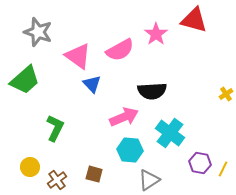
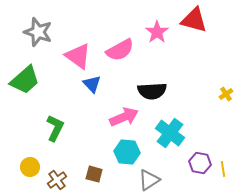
pink star: moved 1 px right, 2 px up
cyan hexagon: moved 3 px left, 2 px down
yellow line: rotated 35 degrees counterclockwise
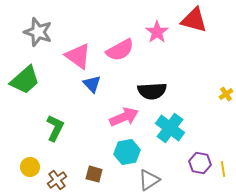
cyan cross: moved 5 px up
cyan hexagon: rotated 15 degrees counterclockwise
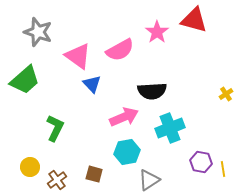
cyan cross: rotated 32 degrees clockwise
purple hexagon: moved 1 px right, 1 px up
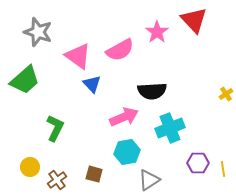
red triangle: rotated 32 degrees clockwise
purple hexagon: moved 3 px left, 1 px down; rotated 10 degrees counterclockwise
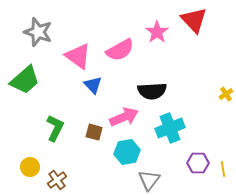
blue triangle: moved 1 px right, 1 px down
brown square: moved 42 px up
gray triangle: rotated 20 degrees counterclockwise
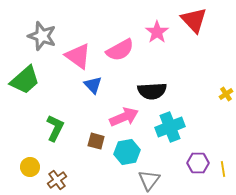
gray star: moved 4 px right, 4 px down
cyan cross: moved 1 px up
brown square: moved 2 px right, 9 px down
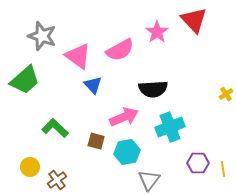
black semicircle: moved 1 px right, 2 px up
green L-shape: rotated 72 degrees counterclockwise
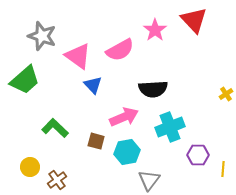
pink star: moved 2 px left, 2 px up
purple hexagon: moved 8 px up
yellow line: rotated 14 degrees clockwise
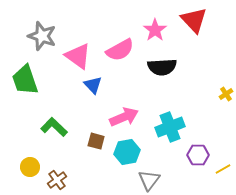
green trapezoid: rotated 112 degrees clockwise
black semicircle: moved 9 px right, 22 px up
green L-shape: moved 1 px left, 1 px up
yellow line: rotated 56 degrees clockwise
